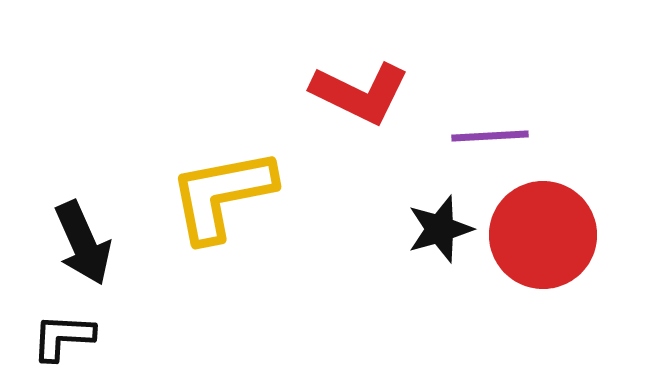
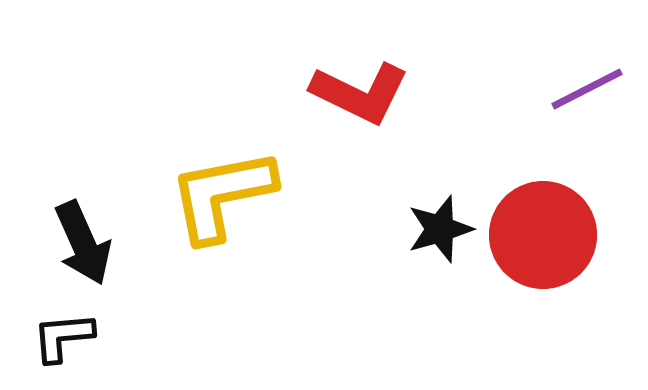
purple line: moved 97 px right, 47 px up; rotated 24 degrees counterclockwise
black L-shape: rotated 8 degrees counterclockwise
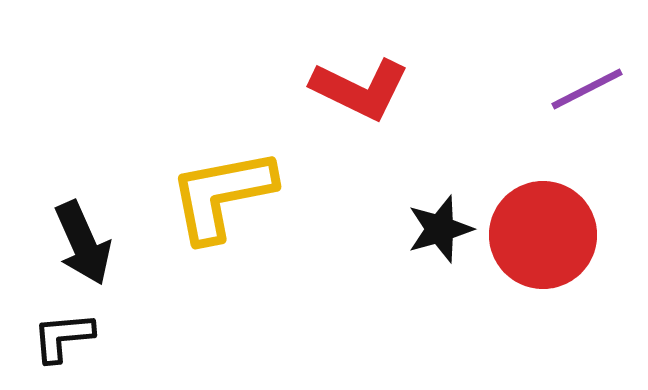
red L-shape: moved 4 px up
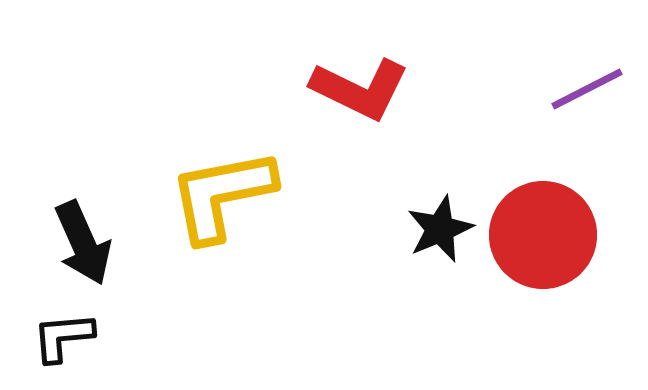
black star: rotated 6 degrees counterclockwise
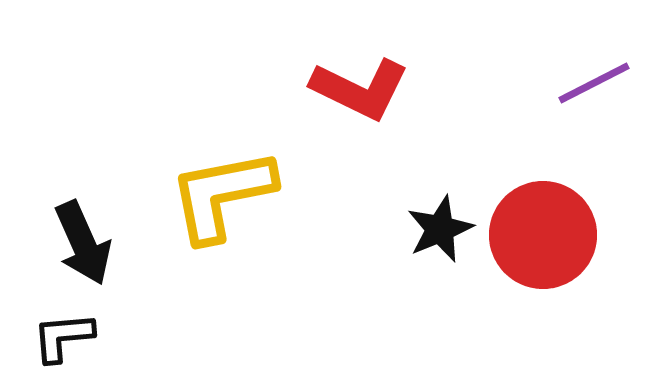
purple line: moved 7 px right, 6 px up
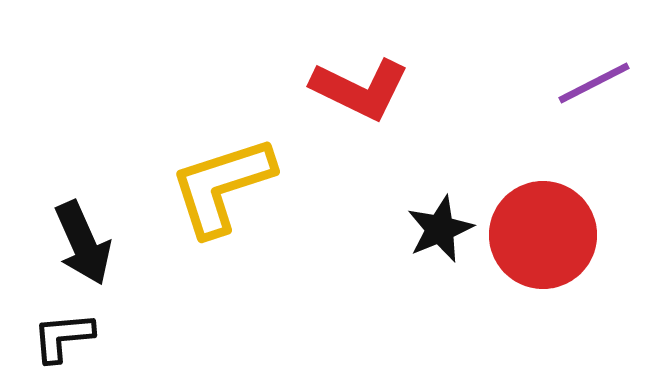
yellow L-shape: moved 9 px up; rotated 7 degrees counterclockwise
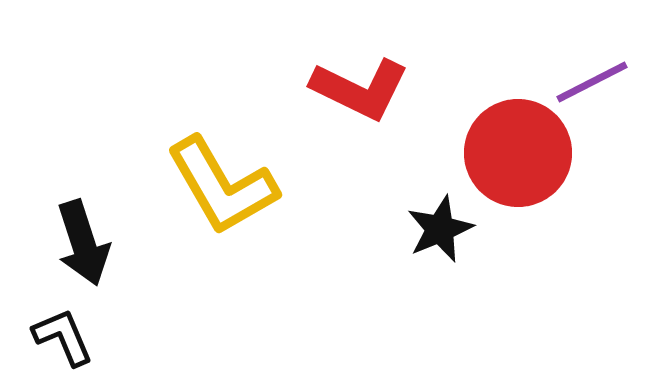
purple line: moved 2 px left, 1 px up
yellow L-shape: rotated 102 degrees counterclockwise
red circle: moved 25 px left, 82 px up
black arrow: rotated 6 degrees clockwise
black L-shape: rotated 72 degrees clockwise
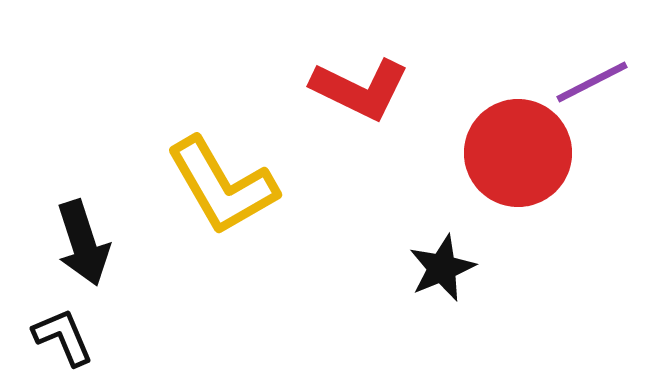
black star: moved 2 px right, 39 px down
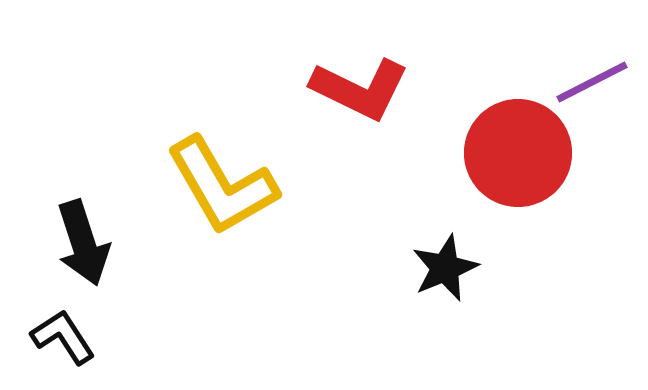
black star: moved 3 px right
black L-shape: rotated 10 degrees counterclockwise
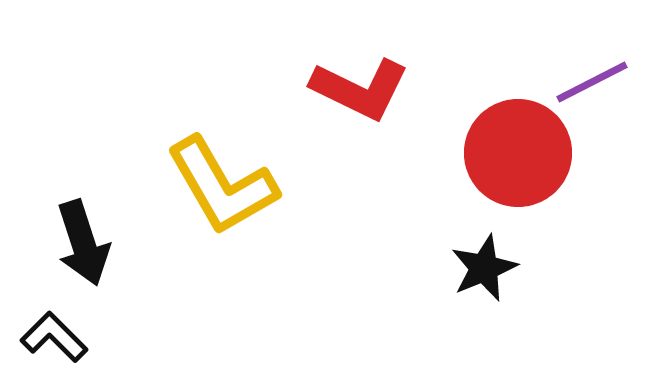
black star: moved 39 px right
black L-shape: moved 9 px left; rotated 12 degrees counterclockwise
